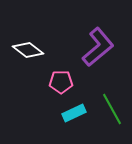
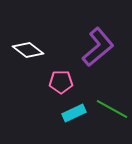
green line: rotated 32 degrees counterclockwise
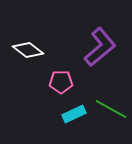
purple L-shape: moved 2 px right
green line: moved 1 px left
cyan rectangle: moved 1 px down
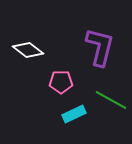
purple L-shape: rotated 36 degrees counterclockwise
green line: moved 9 px up
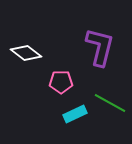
white diamond: moved 2 px left, 3 px down
green line: moved 1 px left, 3 px down
cyan rectangle: moved 1 px right
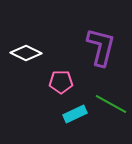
purple L-shape: moved 1 px right
white diamond: rotated 12 degrees counterclockwise
green line: moved 1 px right, 1 px down
